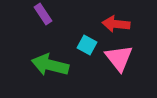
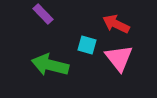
purple rectangle: rotated 10 degrees counterclockwise
red arrow: rotated 20 degrees clockwise
cyan square: rotated 12 degrees counterclockwise
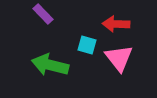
red arrow: rotated 24 degrees counterclockwise
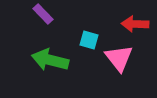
red arrow: moved 19 px right
cyan square: moved 2 px right, 5 px up
green arrow: moved 5 px up
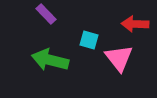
purple rectangle: moved 3 px right
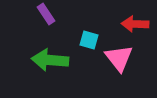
purple rectangle: rotated 10 degrees clockwise
green arrow: rotated 9 degrees counterclockwise
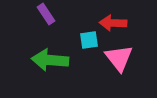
red arrow: moved 22 px left, 1 px up
cyan square: rotated 24 degrees counterclockwise
